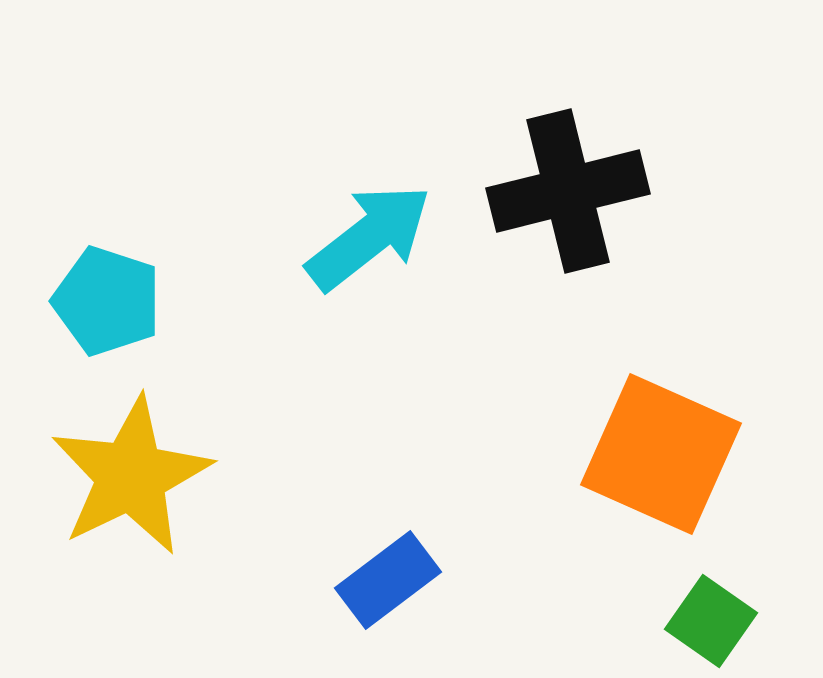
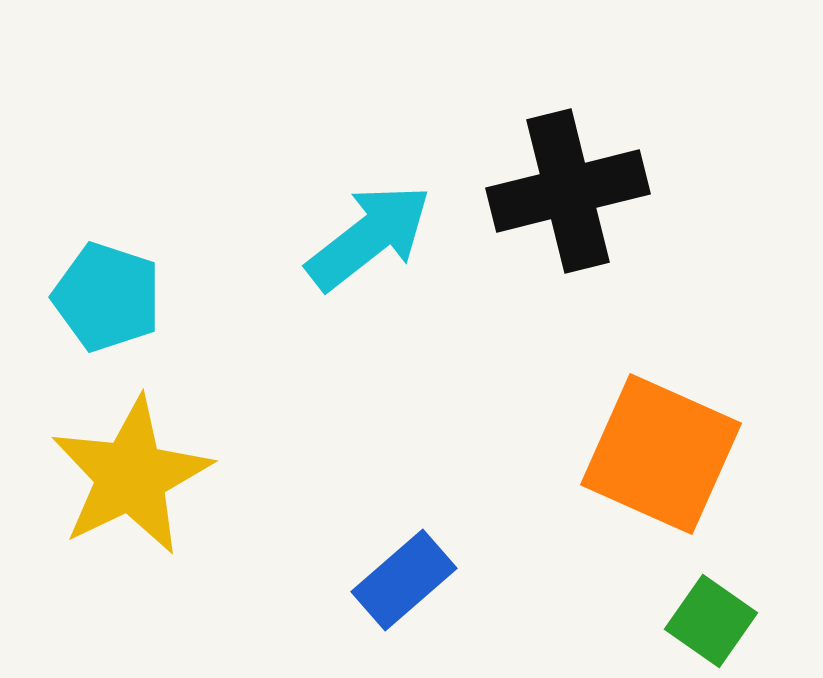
cyan pentagon: moved 4 px up
blue rectangle: moved 16 px right; rotated 4 degrees counterclockwise
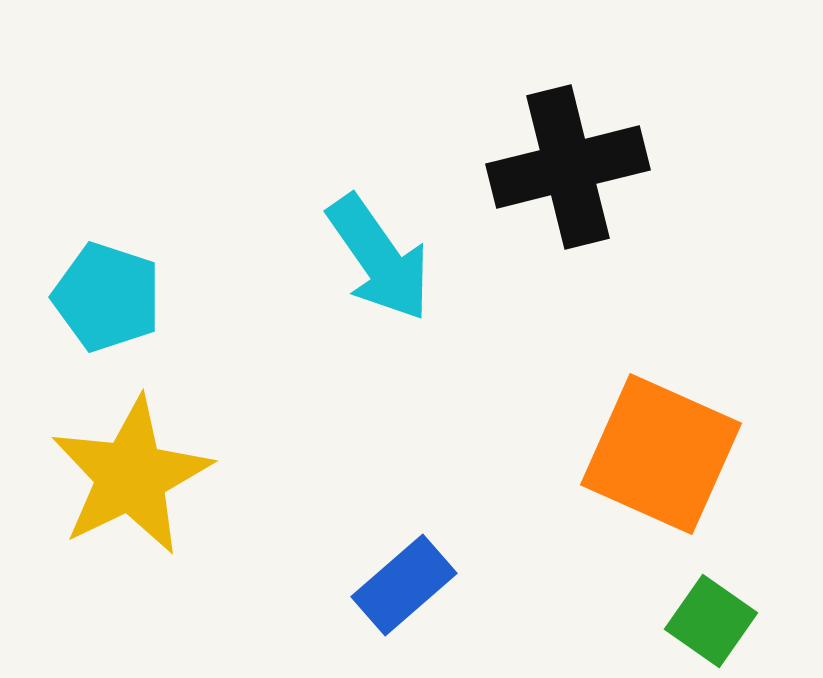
black cross: moved 24 px up
cyan arrow: moved 10 px right, 21 px down; rotated 93 degrees clockwise
blue rectangle: moved 5 px down
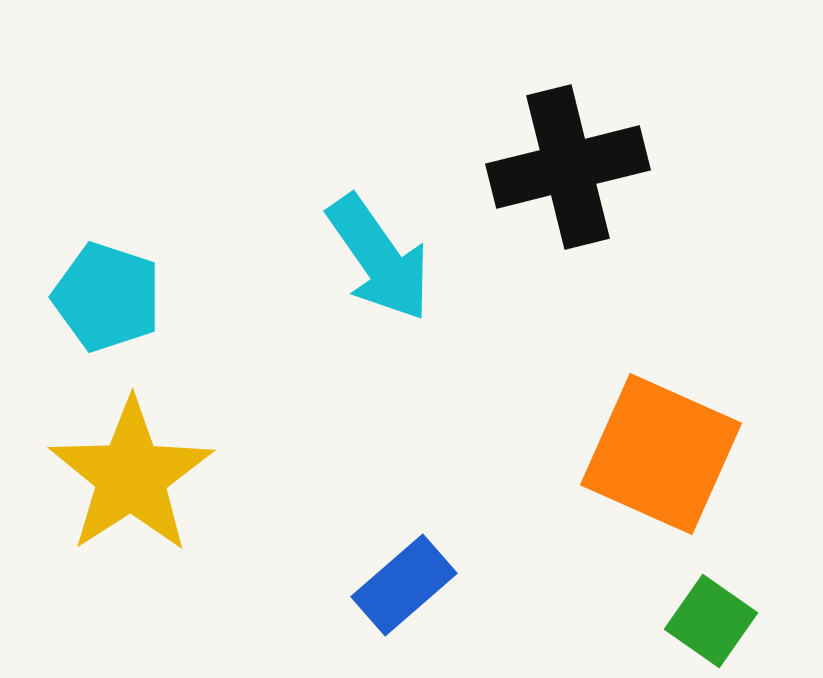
yellow star: rotated 7 degrees counterclockwise
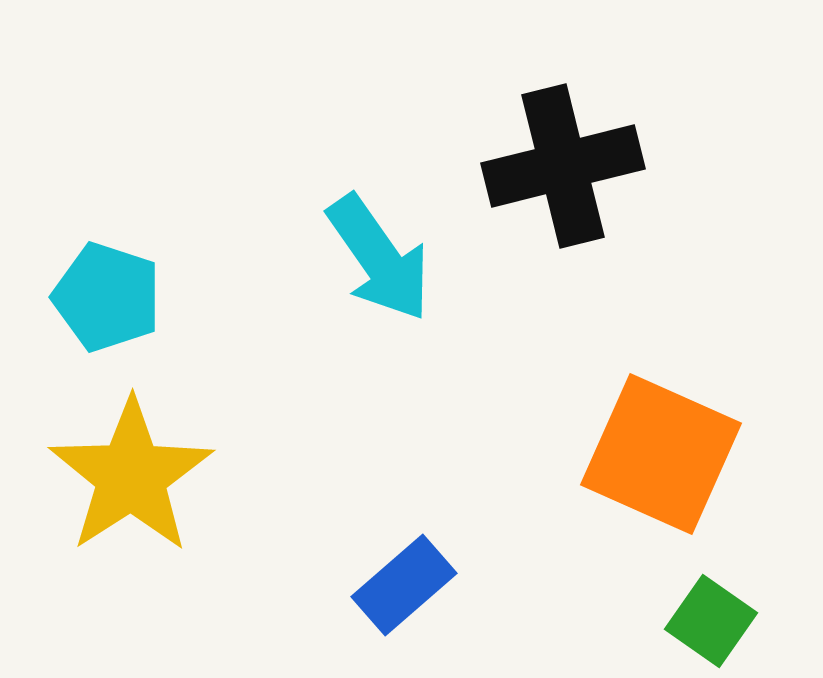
black cross: moved 5 px left, 1 px up
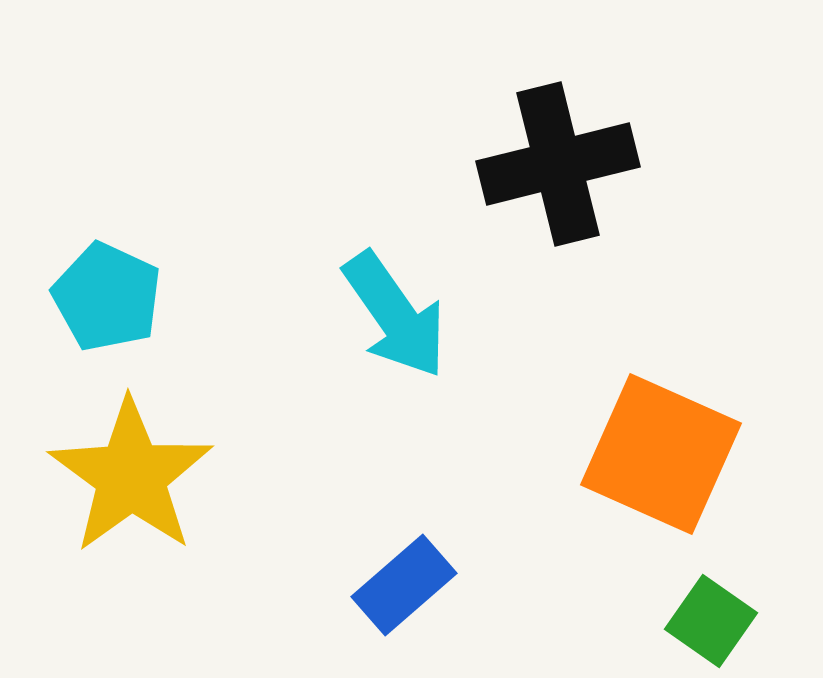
black cross: moved 5 px left, 2 px up
cyan arrow: moved 16 px right, 57 px down
cyan pentagon: rotated 7 degrees clockwise
yellow star: rotated 3 degrees counterclockwise
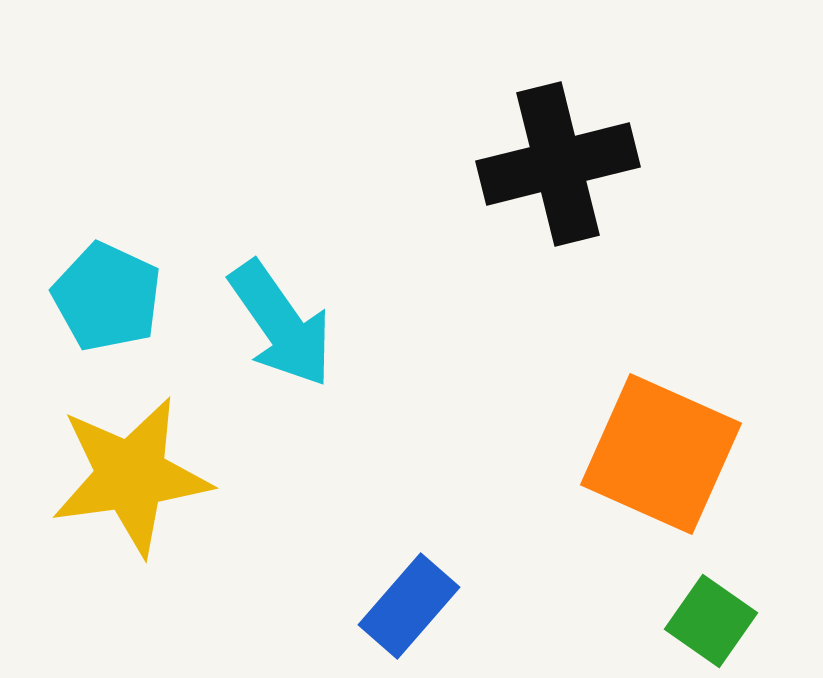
cyan arrow: moved 114 px left, 9 px down
yellow star: rotated 28 degrees clockwise
blue rectangle: moved 5 px right, 21 px down; rotated 8 degrees counterclockwise
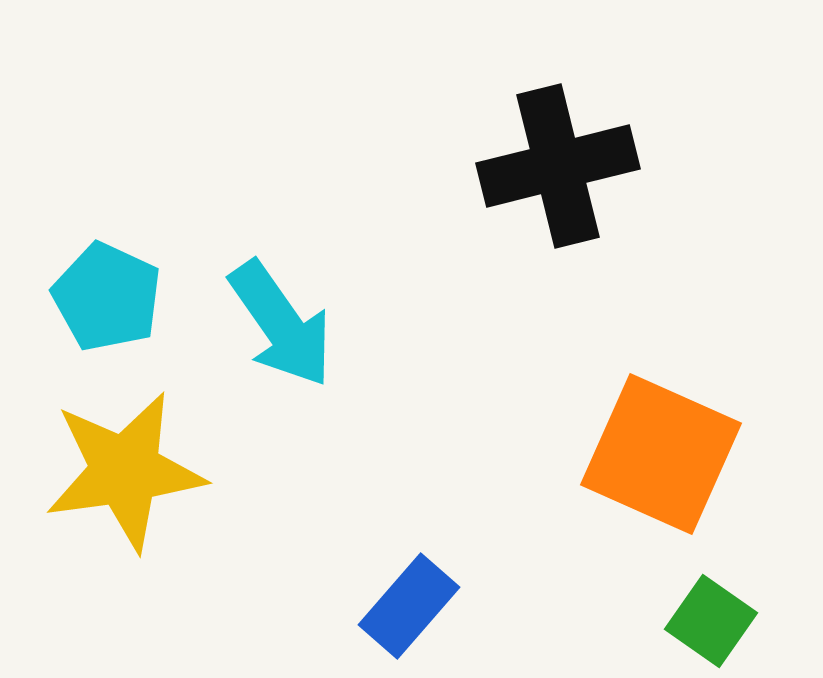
black cross: moved 2 px down
yellow star: moved 6 px left, 5 px up
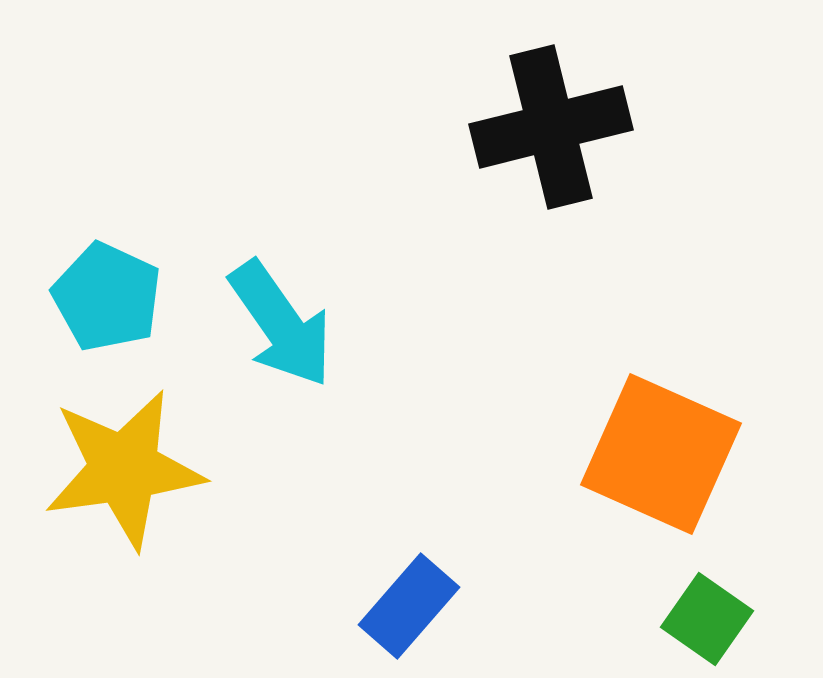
black cross: moved 7 px left, 39 px up
yellow star: moved 1 px left, 2 px up
green square: moved 4 px left, 2 px up
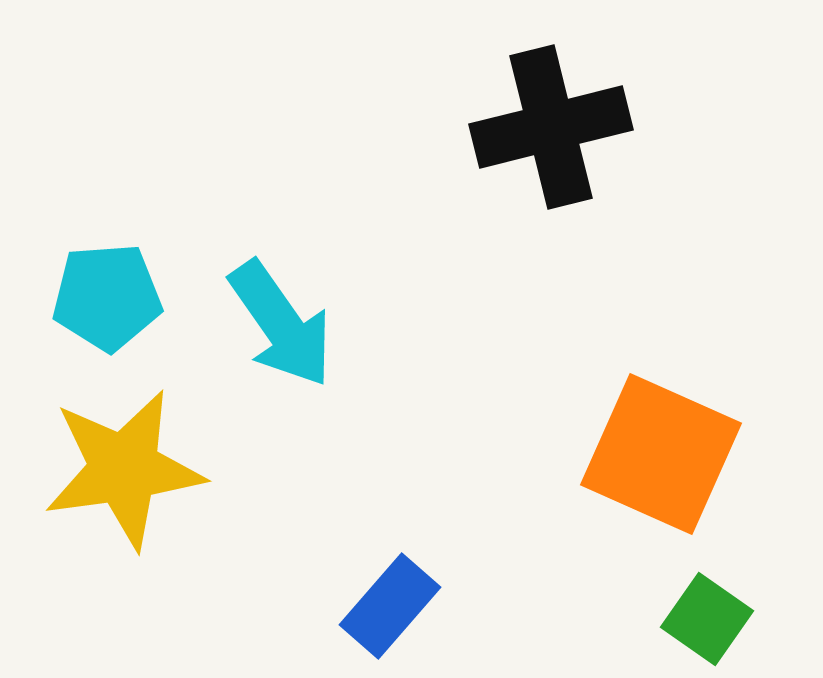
cyan pentagon: rotated 29 degrees counterclockwise
blue rectangle: moved 19 px left
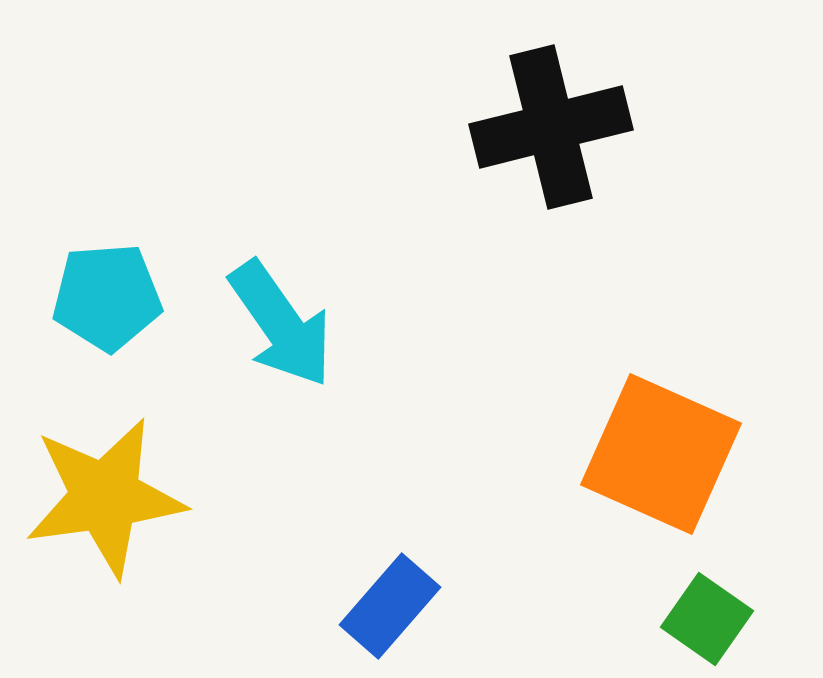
yellow star: moved 19 px left, 28 px down
